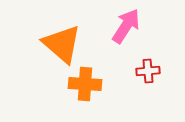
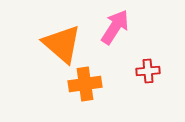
pink arrow: moved 11 px left, 1 px down
orange cross: rotated 12 degrees counterclockwise
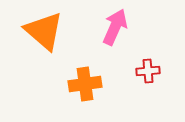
pink arrow: rotated 9 degrees counterclockwise
orange triangle: moved 18 px left, 13 px up
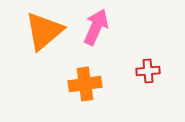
pink arrow: moved 19 px left
orange triangle: rotated 39 degrees clockwise
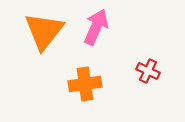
orange triangle: rotated 12 degrees counterclockwise
red cross: rotated 30 degrees clockwise
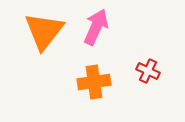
orange cross: moved 9 px right, 2 px up
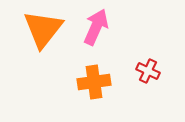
orange triangle: moved 1 px left, 2 px up
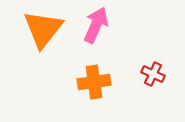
pink arrow: moved 2 px up
red cross: moved 5 px right, 3 px down
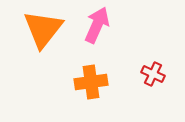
pink arrow: moved 1 px right
orange cross: moved 3 px left
